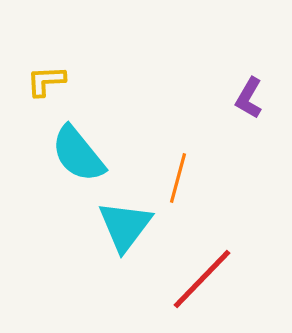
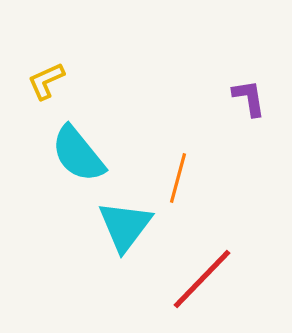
yellow L-shape: rotated 21 degrees counterclockwise
purple L-shape: rotated 141 degrees clockwise
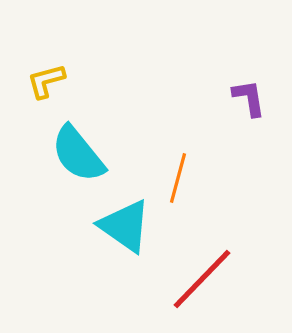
yellow L-shape: rotated 9 degrees clockwise
cyan triangle: rotated 32 degrees counterclockwise
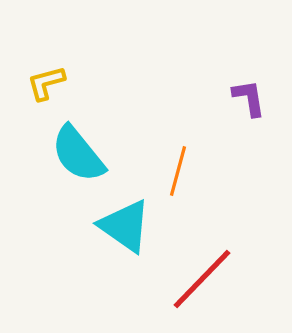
yellow L-shape: moved 2 px down
orange line: moved 7 px up
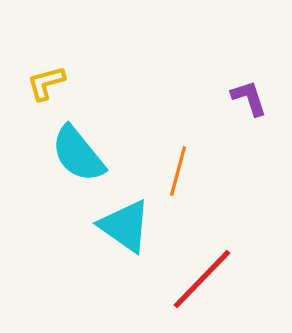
purple L-shape: rotated 9 degrees counterclockwise
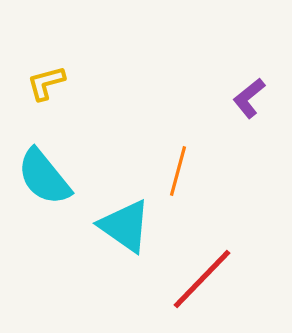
purple L-shape: rotated 111 degrees counterclockwise
cyan semicircle: moved 34 px left, 23 px down
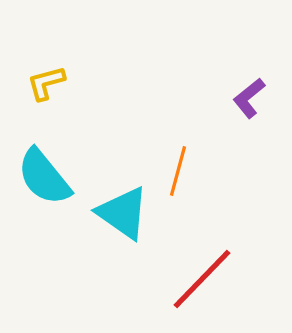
cyan triangle: moved 2 px left, 13 px up
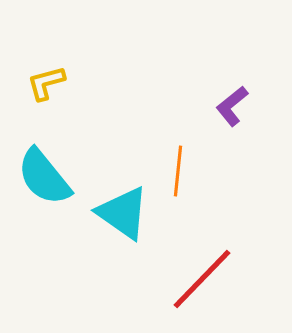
purple L-shape: moved 17 px left, 8 px down
orange line: rotated 9 degrees counterclockwise
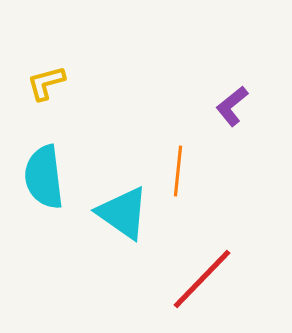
cyan semicircle: rotated 32 degrees clockwise
